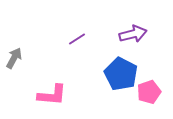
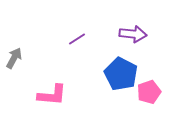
purple arrow: rotated 20 degrees clockwise
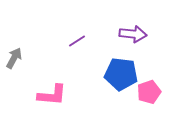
purple line: moved 2 px down
blue pentagon: rotated 20 degrees counterclockwise
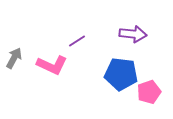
pink L-shape: moved 30 px up; rotated 20 degrees clockwise
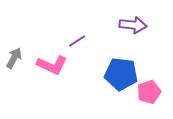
purple arrow: moved 9 px up
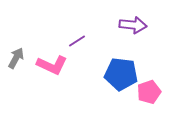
gray arrow: moved 2 px right
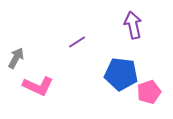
purple arrow: rotated 108 degrees counterclockwise
purple line: moved 1 px down
pink L-shape: moved 14 px left, 21 px down
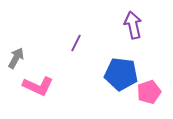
purple line: moved 1 px left, 1 px down; rotated 30 degrees counterclockwise
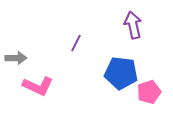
gray arrow: rotated 60 degrees clockwise
blue pentagon: moved 1 px up
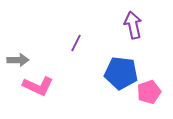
gray arrow: moved 2 px right, 2 px down
